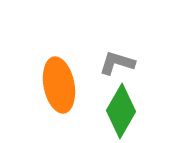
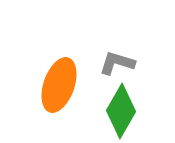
orange ellipse: rotated 30 degrees clockwise
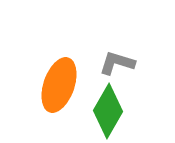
green diamond: moved 13 px left
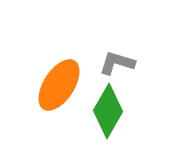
orange ellipse: rotated 14 degrees clockwise
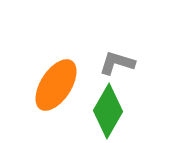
orange ellipse: moved 3 px left
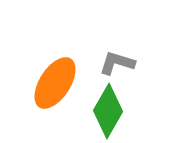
orange ellipse: moved 1 px left, 2 px up
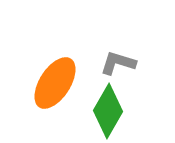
gray L-shape: moved 1 px right
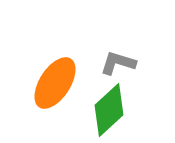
green diamond: moved 1 px right, 1 px up; rotated 18 degrees clockwise
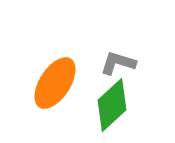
green diamond: moved 3 px right, 5 px up
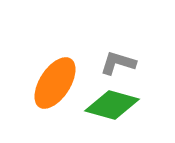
green diamond: rotated 58 degrees clockwise
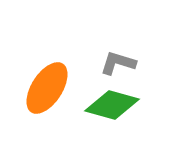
orange ellipse: moved 8 px left, 5 px down
